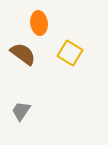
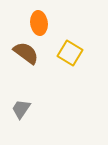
brown semicircle: moved 3 px right, 1 px up
gray trapezoid: moved 2 px up
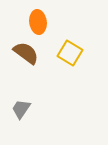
orange ellipse: moved 1 px left, 1 px up
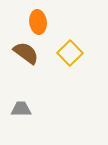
yellow square: rotated 15 degrees clockwise
gray trapezoid: rotated 55 degrees clockwise
